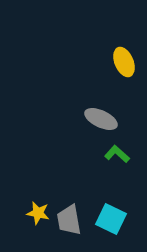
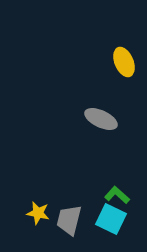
green L-shape: moved 41 px down
gray trapezoid: rotated 24 degrees clockwise
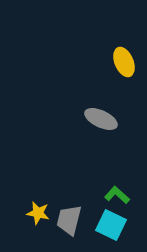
cyan square: moved 6 px down
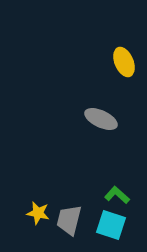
cyan square: rotated 8 degrees counterclockwise
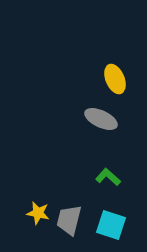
yellow ellipse: moved 9 px left, 17 px down
green L-shape: moved 9 px left, 18 px up
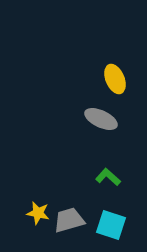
gray trapezoid: rotated 60 degrees clockwise
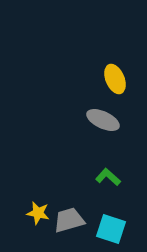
gray ellipse: moved 2 px right, 1 px down
cyan square: moved 4 px down
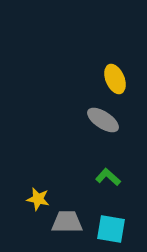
gray ellipse: rotated 8 degrees clockwise
yellow star: moved 14 px up
gray trapezoid: moved 2 px left, 2 px down; rotated 16 degrees clockwise
cyan square: rotated 8 degrees counterclockwise
